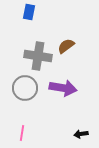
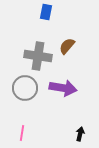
blue rectangle: moved 17 px right
brown semicircle: moved 1 px right; rotated 12 degrees counterclockwise
black arrow: moved 1 px left; rotated 112 degrees clockwise
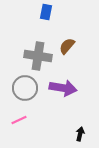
pink line: moved 3 px left, 13 px up; rotated 56 degrees clockwise
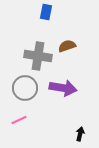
brown semicircle: rotated 30 degrees clockwise
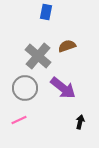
gray cross: rotated 32 degrees clockwise
purple arrow: rotated 28 degrees clockwise
black arrow: moved 12 px up
